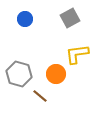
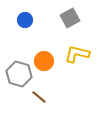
blue circle: moved 1 px down
yellow L-shape: rotated 20 degrees clockwise
orange circle: moved 12 px left, 13 px up
brown line: moved 1 px left, 1 px down
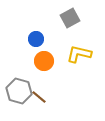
blue circle: moved 11 px right, 19 px down
yellow L-shape: moved 2 px right
gray hexagon: moved 17 px down
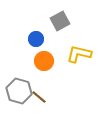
gray square: moved 10 px left, 3 px down
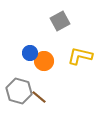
blue circle: moved 6 px left, 14 px down
yellow L-shape: moved 1 px right, 2 px down
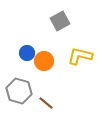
blue circle: moved 3 px left
brown line: moved 7 px right, 6 px down
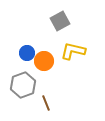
yellow L-shape: moved 7 px left, 5 px up
gray hexagon: moved 4 px right, 6 px up; rotated 25 degrees clockwise
brown line: rotated 28 degrees clockwise
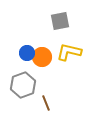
gray square: rotated 18 degrees clockwise
yellow L-shape: moved 4 px left, 1 px down
orange circle: moved 2 px left, 4 px up
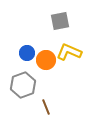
yellow L-shape: rotated 10 degrees clockwise
orange circle: moved 4 px right, 3 px down
brown line: moved 4 px down
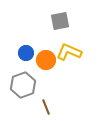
blue circle: moved 1 px left
